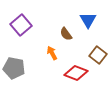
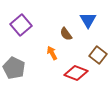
gray pentagon: rotated 15 degrees clockwise
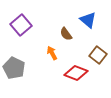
blue triangle: rotated 18 degrees counterclockwise
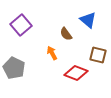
brown square: rotated 24 degrees counterclockwise
